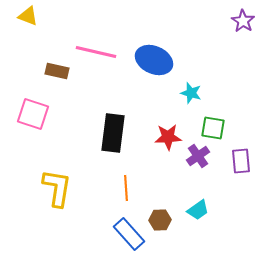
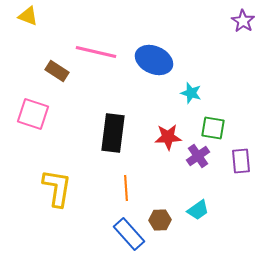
brown rectangle: rotated 20 degrees clockwise
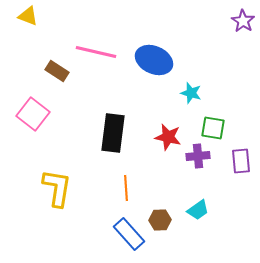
pink square: rotated 20 degrees clockwise
red star: rotated 16 degrees clockwise
purple cross: rotated 30 degrees clockwise
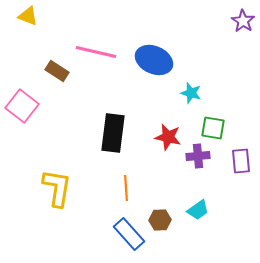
pink square: moved 11 px left, 8 px up
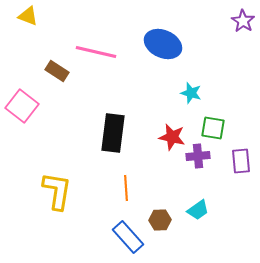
blue ellipse: moved 9 px right, 16 px up
red star: moved 4 px right
yellow L-shape: moved 3 px down
blue rectangle: moved 1 px left, 3 px down
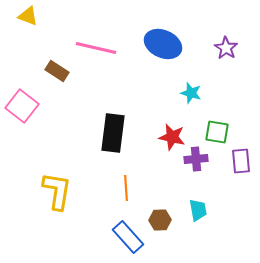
purple star: moved 17 px left, 27 px down
pink line: moved 4 px up
green square: moved 4 px right, 4 px down
purple cross: moved 2 px left, 3 px down
cyan trapezoid: rotated 65 degrees counterclockwise
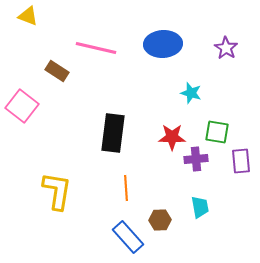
blue ellipse: rotated 27 degrees counterclockwise
red star: rotated 12 degrees counterclockwise
cyan trapezoid: moved 2 px right, 3 px up
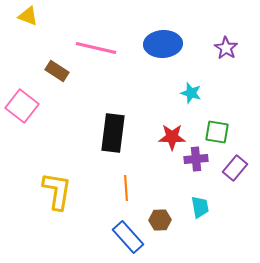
purple rectangle: moved 6 px left, 7 px down; rotated 45 degrees clockwise
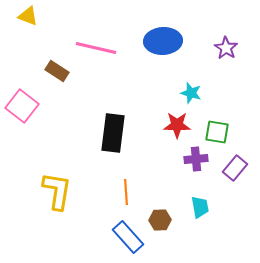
blue ellipse: moved 3 px up
red star: moved 5 px right, 12 px up
orange line: moved 4 px down
